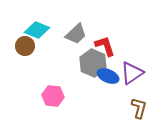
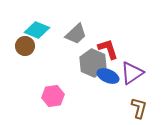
red L-shape: moved 3 px right, 3 px down
pink hexagon: rotated 15 degrees counterclockwise
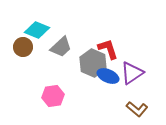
gray trapezoid: moved 15 px left, 13 px down
brown circle: moved 2 px left, 1 px down
brown L-shape: moved 2 px left, 1 px down; rotated 115 degrees clockwise
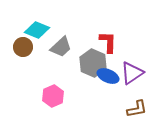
red L-shape: moved 7 px up; rotated 20 degrees clockwise
pink hexagon: rotated 15 degrees counterclockwise
brown L-shape: rotated 50 degrees counterclockwise
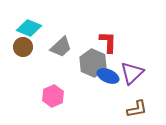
cyan diamond: moved 8 px left, 2 px up
purple triangle: rotated 10 degrees counterclockwise
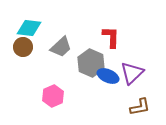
cyan diamond: rotated 15 degrees counterclockwise
red L-shape: moved 3 px right, 5 px up
gray hexagon: moved 2 px left
brown L-shape: moved 3 px right, 2 px up
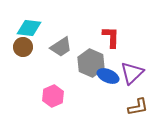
gray trapezoid: rotated 10 degrees clockwise
brown L-shape: moved 2 px left
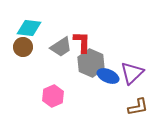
red L-shape: moved 29 px left, 5 px down
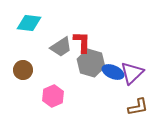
cyan diamond: moved 5 px up
brown circle: moved 23 px down
gray hexagon: rotated 8 degrees counterclockwise
blue ellipse: moved 5 px right, 4 px up
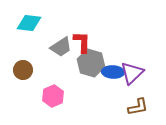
blue ellipse: rotated 20 degrees counterclockwise
